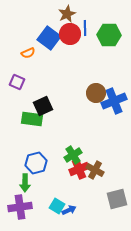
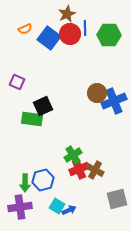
orange semicircle: moved 3 px left, 24 px up
brown circle: moved 1 px right
blue hexagon: moved 7 px right, 17 px down
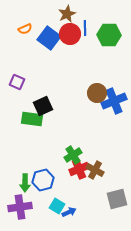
blue arrow: moved 2 px down
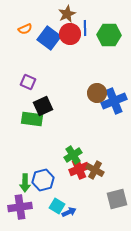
purple square: moved 11 px right
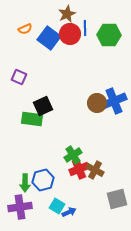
purple square: moved 9 px left, 5 px up
brown circle: moved 10 px down
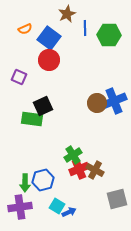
red circle: moved 21 px left, 26 px down
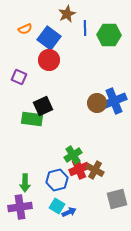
blue hexagon: moved 14 px right
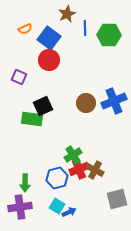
brown circle: moved 11 px left
blue hexagon: moved 2 px up
